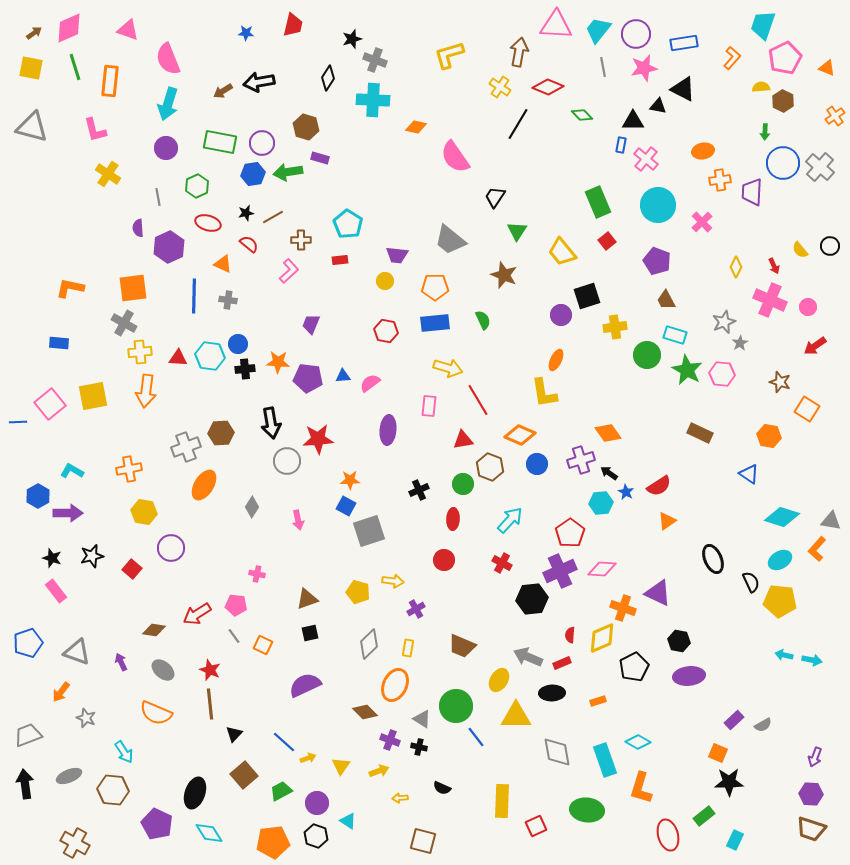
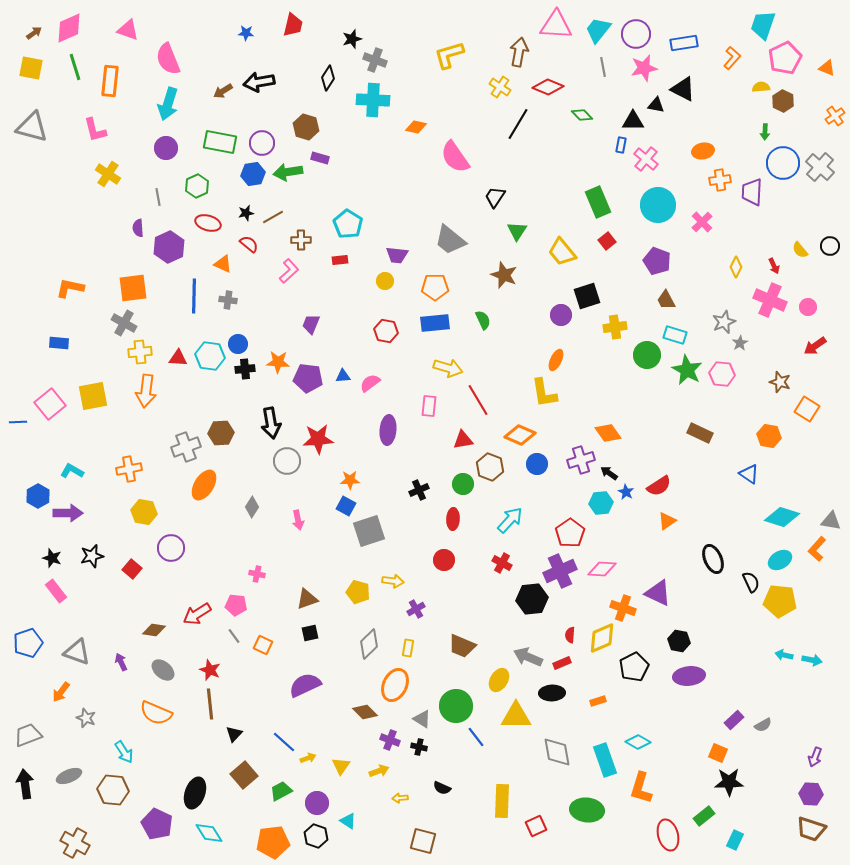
black triangle at (658, 106): moved 2 px left, 1 px up
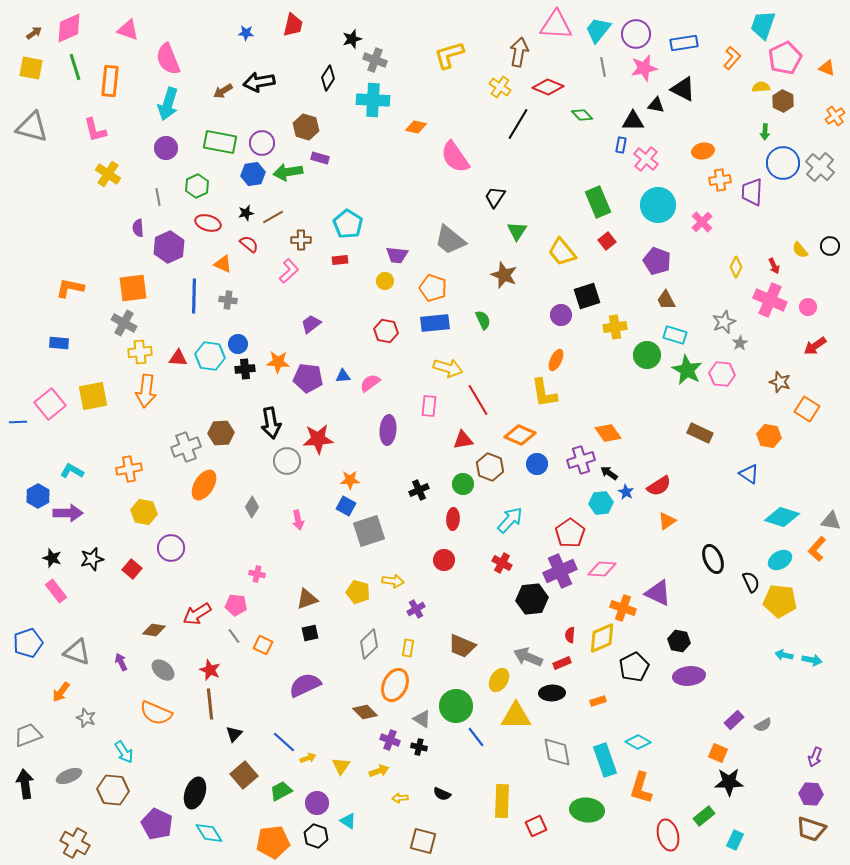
orange pentagon at (435, 287): moved 2 px left, 1 px down; rotated 20 degrees clockwise
purple trapezoid at (311, 324): rotated 30 degrees clockwise
black star at (92, 556): moved 3 px down
black semicircle at (442, 788): moved 6 px down
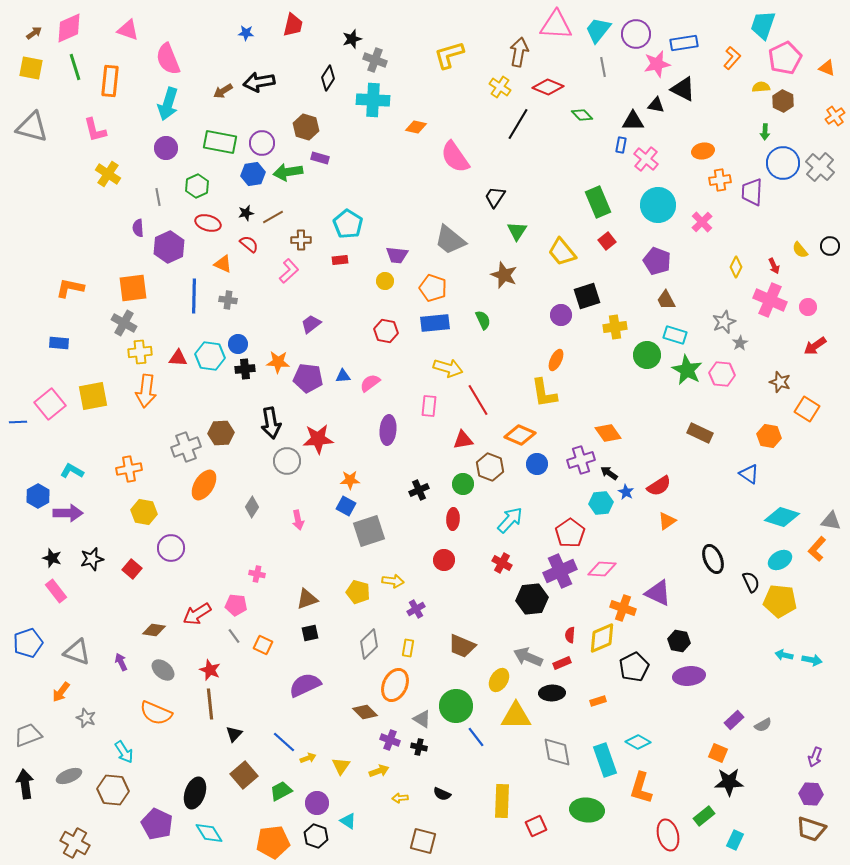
pink star at (644, 68): moved 13 px right, 4 px up
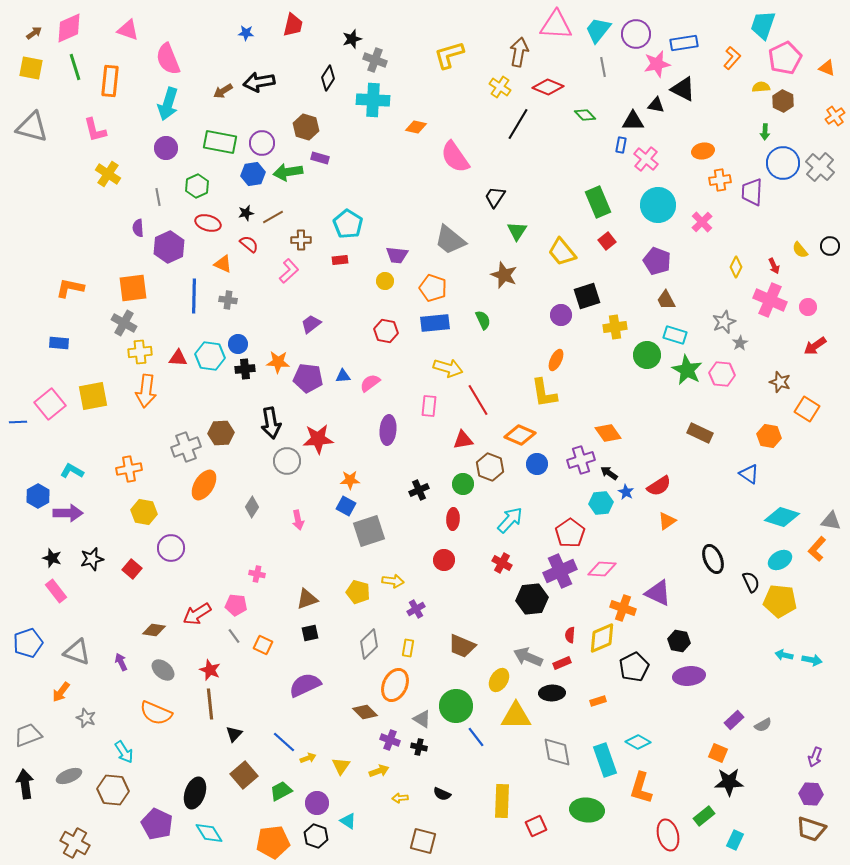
green diamond at (582, 115): moved 3 px right
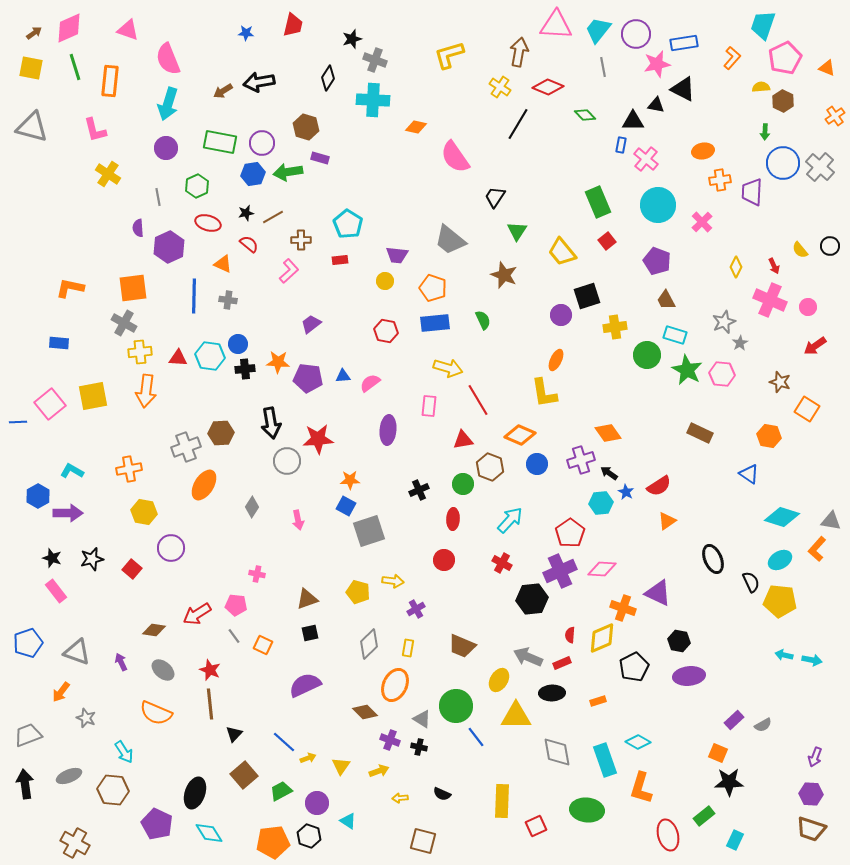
black hexagon at (316, 836): moved 7 px left
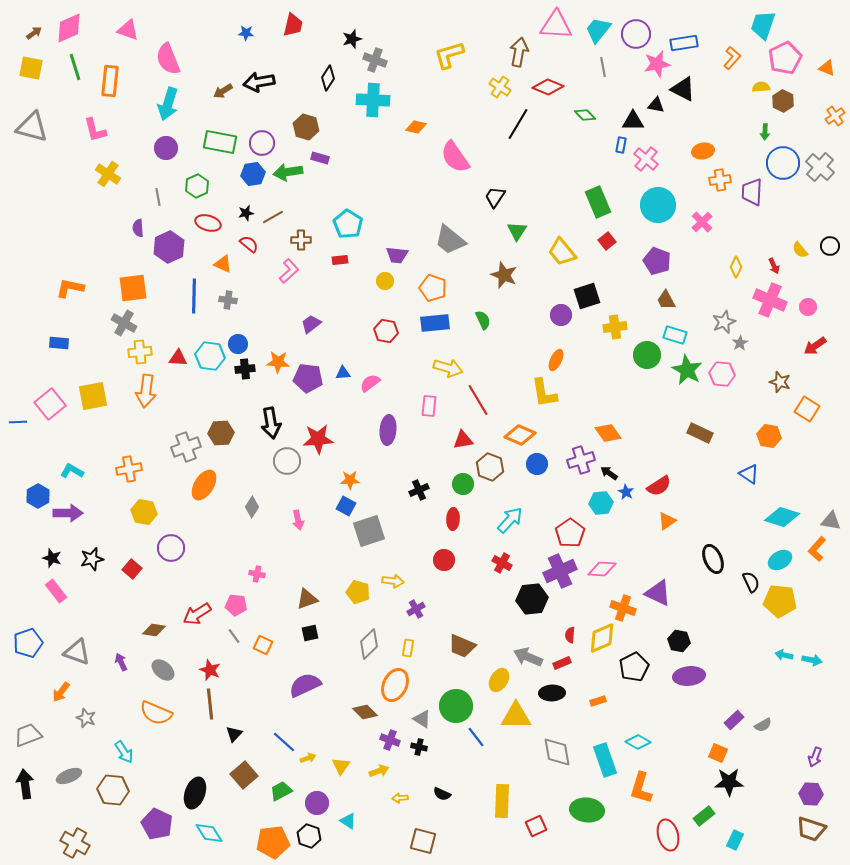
blue triangle at (343, 376): moved 3 px up
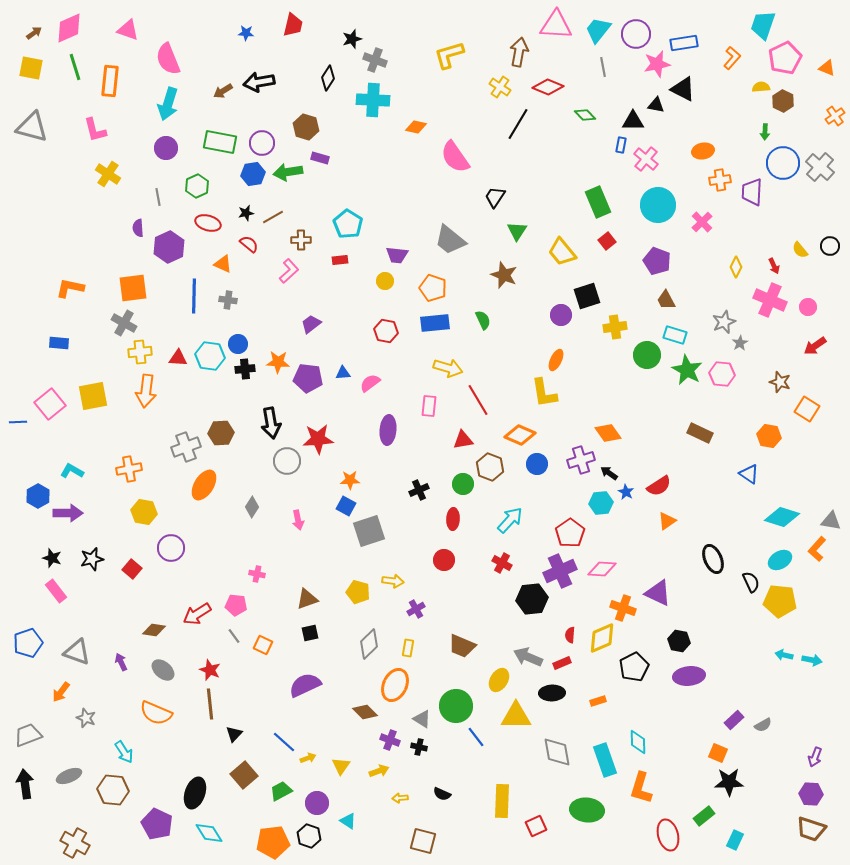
cyan diamond at (638, 742): rotated 60 degrees clockwise
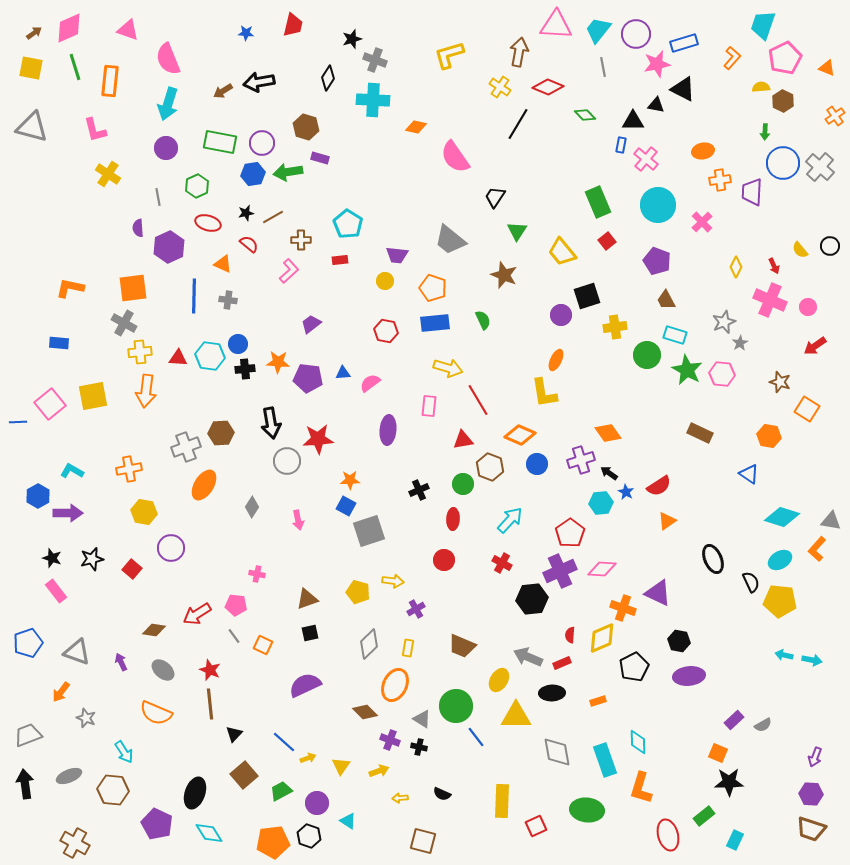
blue rectangle at (684, 43): rotated 8 degrees counterclockwise
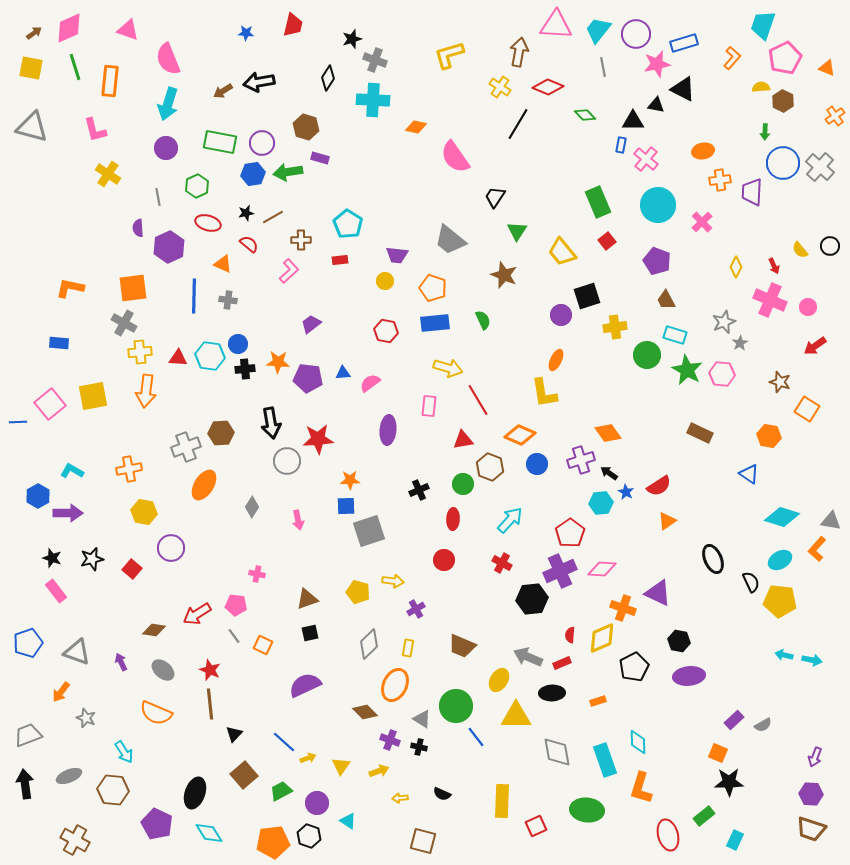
blue square at (346, 506): rotated 30 degrees counterclockwise
brown cross at (75, 843): moved 3 px up
